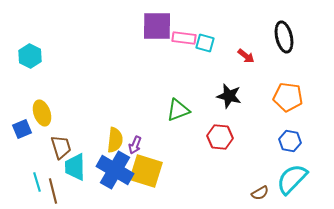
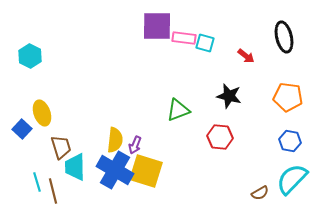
blue square: rotated 24 degrees counterclockwise
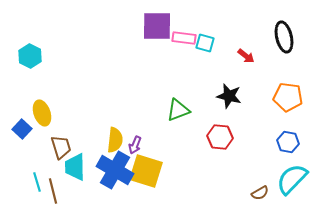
blue hexagon: moved 2 px left, 1 px down
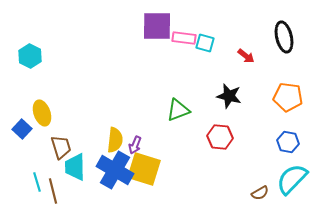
yellow square: moved 2 px left, 2 px up
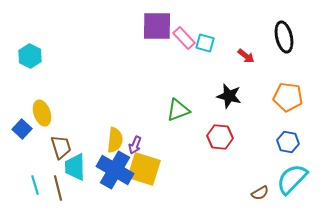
pink rectangle: rotated 40 degrees clockwise
cyan line: moved 2 px left, 3 px down
brown line: moved 5 px right, 3 px up
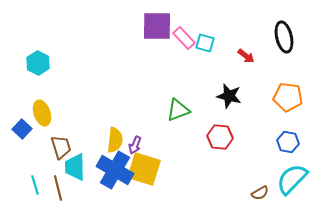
cyan hexagon: moved 8 px right, 7 px down
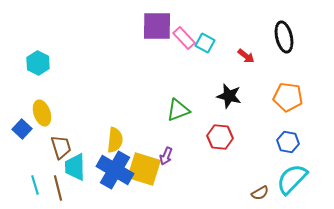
cyan square: rotated 12 degrees clockwise
purple arrow: moved 31 px right, 11 px down
